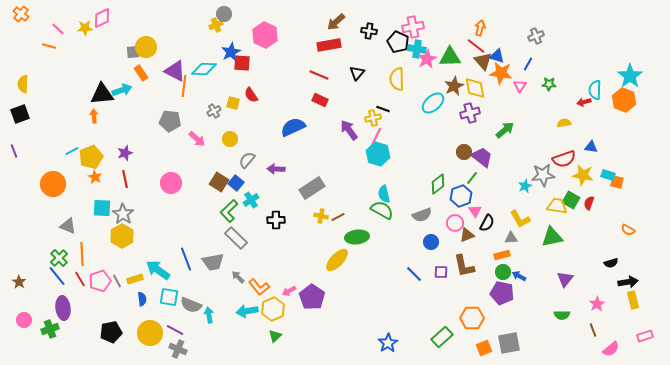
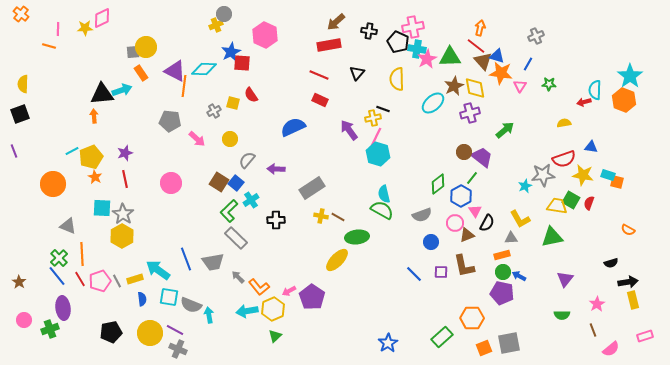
pink line at (58, 29): rotated 48 degrees clockwise
blue hexagon at (461, 196): rotated 10 degrees counterclockwise
brown line at (338, 217): rotated 56 degrees clockwise
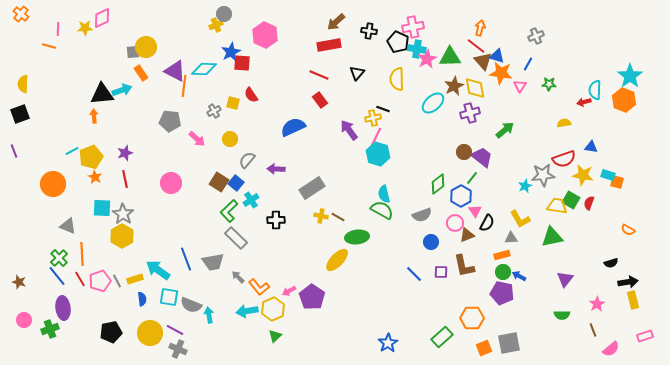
red rectangle at (320, 100): rotated 28 degrees clockwise
brown star at (19, 282): rotated 16 degrees counterclockwise
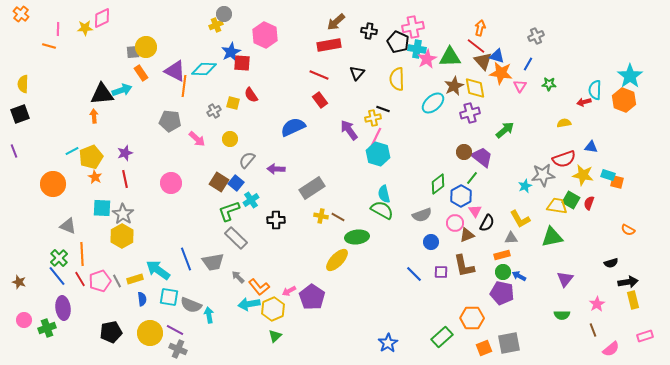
green L-shape at (229, 211): rotated 25 degrees clockwise
cyan arrow at (247, 311): moved 2 px right, 7 px up
green cross at (50, 329): moved 3 px left, 1 px up
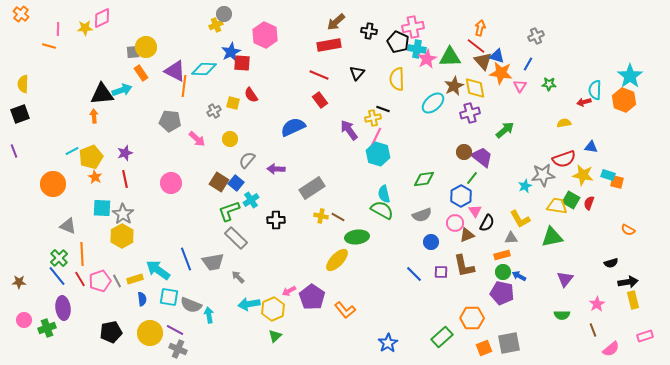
green diamond at (438, 184): moved 14 px left, 5 px up; rotated 30 degrees clockwise
brown star at (19, 282): rotated 16 degrees counterclockwise
orange L-shape at (259, 287): moved 86 px right, 23 px down
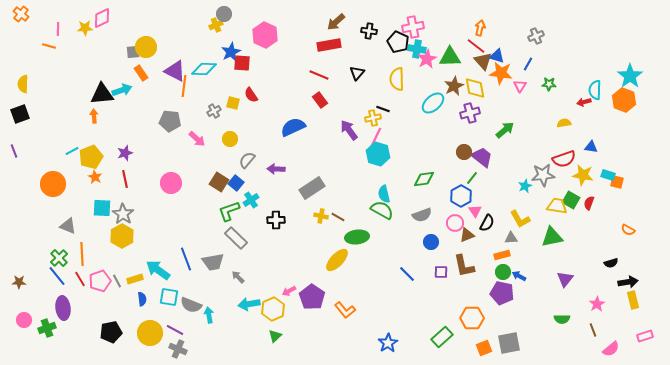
blue line at (414, 274): moved 7 px left
green semicircle at (562, 315): moved 4 px down
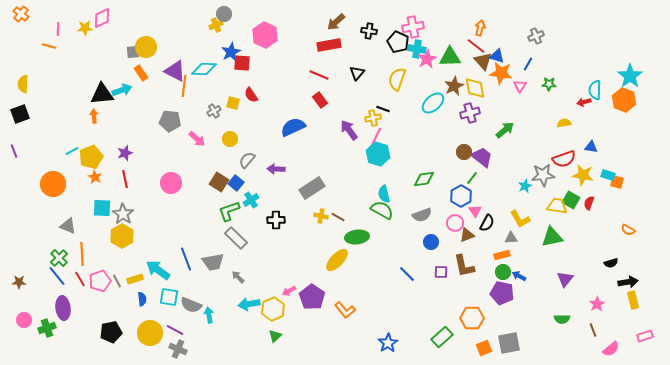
yellow semicircle at (397, 79): rotated 20 degrees clockwise
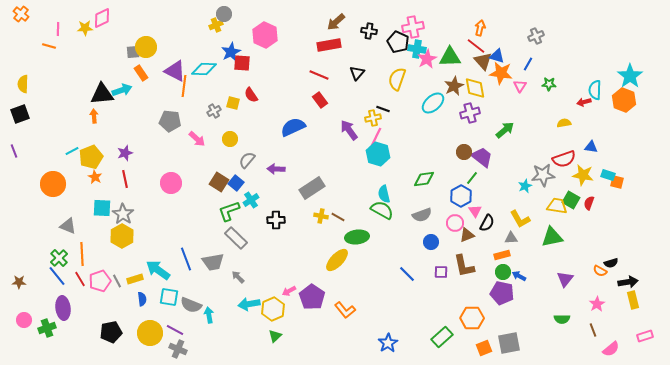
orange semicircle at (628, 230): moved 28 px left, 41 px down
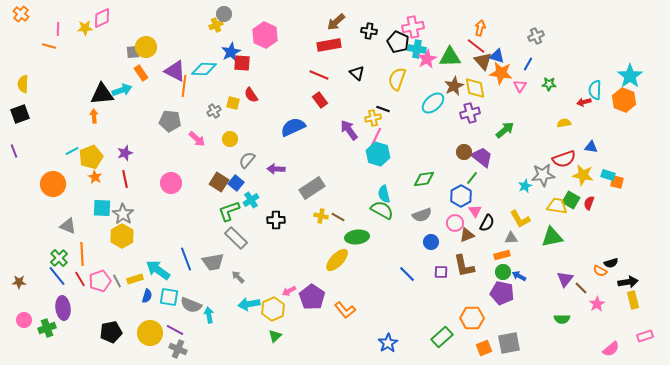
black triangle at (357, 73): rotated 28 degrees counterclockwise
blue semicircle at (142, 299): moved 5 px right, 3 px up; rotated 24 degrees clockwise
brown line at (593, 330): moved 12 px left, 42 px up; rotated 24 degrees counterclockwise
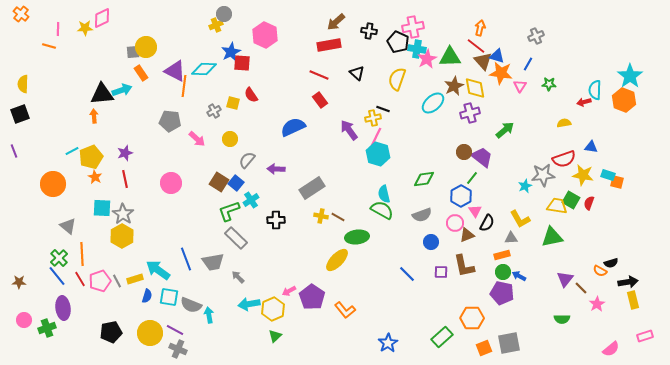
gray triangle at (68, 226): rotated 18 degrees clockwise
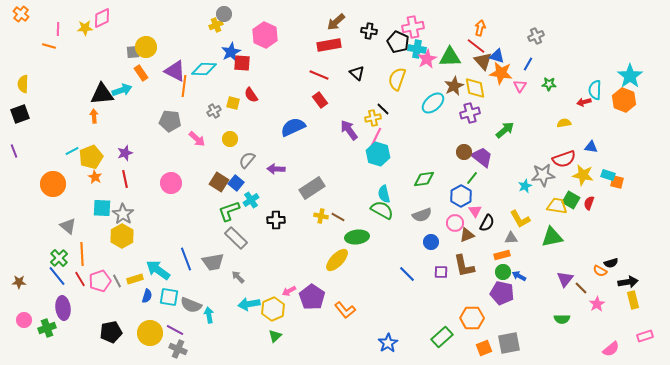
black line at (383, 109): rotated 24 degrees clockwise
